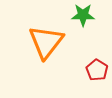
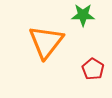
red pentagon: moved 4 px left, 1 px up
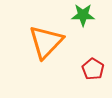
orange triangle: rotated 6 degrees clockwise
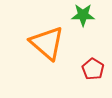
orange triangle: moved 1 px right, 1 px down; rotated 33 degrees counterclockwise
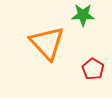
orange triangle: rotated 6 degrees clockwise
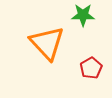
red pentagon: moved 2 px left, 1 px up; rotated 10 degrees clockwise
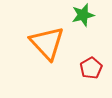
green star: rotated 15 degrees counterclockwise
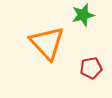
red pentagon: rotated 20 degrees clockwise
